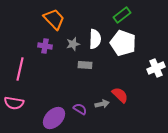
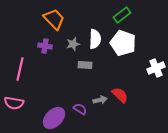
gray arrow: moved 2 px left, 4 px up
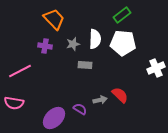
white pentagon: rotated 15 degrees counterclockwise
pink line: moved 2 px down; rotated 50 degrees clockwise
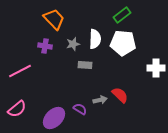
white cross: rotated 24 degrees clockwise
pink semicircle: moved 3 px right, 6 px down; rotated 48 degrees counterclockwise
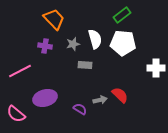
white semicircle: rotated 18 degrees counterclockwise
pink semicircle: moved 1 px left, 5 px down; rotated 78 degrees clockwise
purple ellipse: moved 9 px left, 20 px up; rotated 30 degrees clockwise
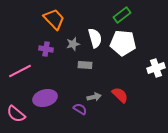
white semicircle: moved 1 px up
purple cross: moved 1 px right, 3 px down
white cross: rotated 18 degrees counterclockwise
gray arrow: moved 6 px left, 3 px up
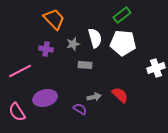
pink semicircle: moved 1 px right, 2 px up; rotated 18 degrees clockwise
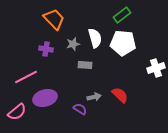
pink line: moved 6 px right, 6 px down
pink semicircle: rotated 96 degrees counterclockwise
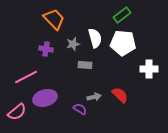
white cross: moved 7 px left, 1 px down; rotated 18 degrees clockwise
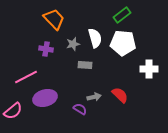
pink semicircle: moved 4 px left, 1 px up
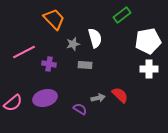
white pentagon: moved 25 px right, 2 px up; rotated 15 degrees counterclockwise
purple cross: moved 3 px right, 15 px down
pink line: moved 2 px left, 25 px up
gray arrow: moved 4 px right, 1 px down
pink semicircle: moved 8 px up
